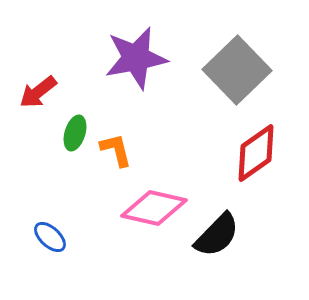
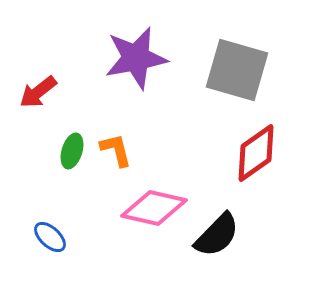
gray square: rotated 30 degrees counterclockwise
green ellipse: moved 3 px left, 18 px down
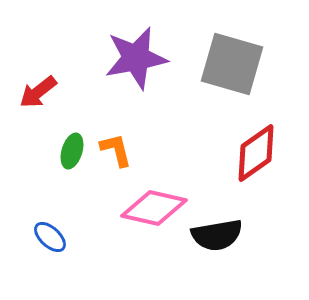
gray square: moved 5 px left, 6 px up
black semicircle: rotated 36 degrees clockwise
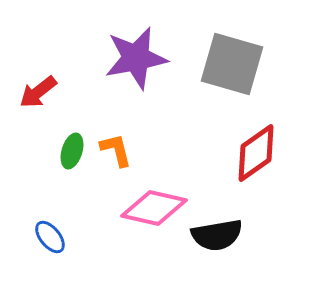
blue ellipse: rotated 8 degrees clockwise
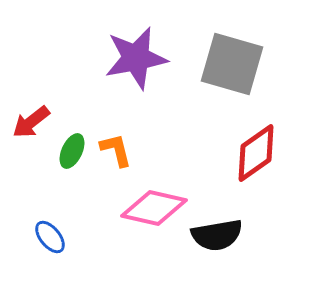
red arrow: moved 7 px left, 30 px down
green ellipse: rotated 8 degrees clockwise
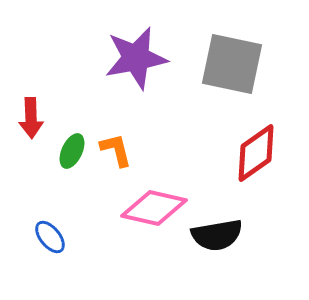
gray square: rotated 4 degrees counterclockwise
red arrow: moved 4 px up; rotated 54 degrees counterclockwise
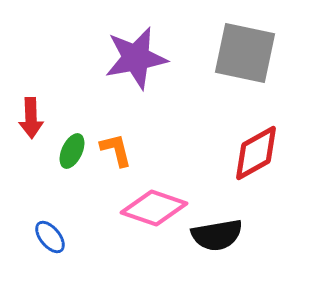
gray square: moved 13 px right, 11 px up
red diamond: rotated 6 degrees clockwise
pink diamond: rotated 6 degrees clockwise
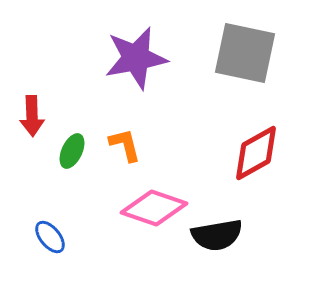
red arrow: moved 1 px right, 2 px up
orange L-shape: moved 9 px right, 5 px up
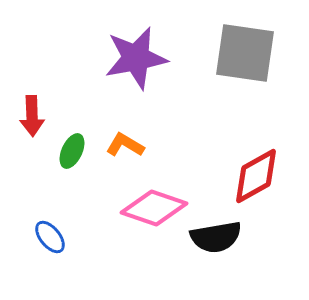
gray square: rotated 4 degrees counterclockwise
orange L-shape: rotated 45 degrees counterclockwise
red diamond: moved 23 px down
black semicircle: moved 1 px left, 2 px down
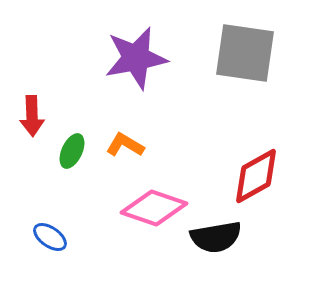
blue ellipse: rotated 16 degrees counterclockwise
